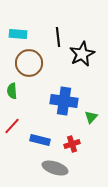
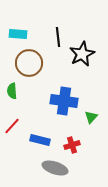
red cross: moved 1 px down
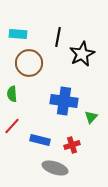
black line: rotated 18 degrees clockwise
green semicircle: moved 3 px down
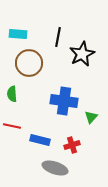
red line: rotated 60 degrees clockwise
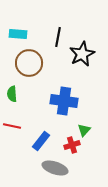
green triangle: moved 7 px left, 13 px down
blue rectangle: moved 1 px right, 1 px down; rotated 66 degrees counterclockwise
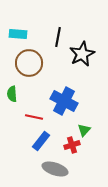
blue cross: rotated 20 degrees clockwise
red line: moved 22 px right, 9 px up
gray ellipse: moved 1 px down
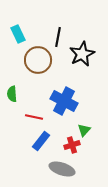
cyan rectangle: rotated 60 degrees clockwise
brown circle: moved 9 px right, 3 px up
gray ellipse: moved 7 px right
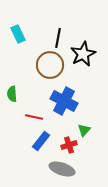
black line: moved 1 px down
black star: moved 1 px right
brown circle: moved 12 px right, 5 px down
red cross: moved 3 px left
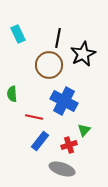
brown circle: moved 1 px left
blue rectangle: moved 1 px left
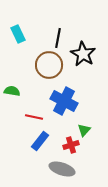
black star: rotated 15 degrees counterclockwise
green semicircle: moved 3 px up; rotated 105 degrees clockwise
red cross: moved 2 px right
